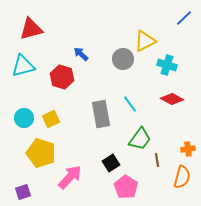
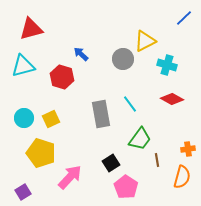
purple square: rotated 14 degrees counterclockwise
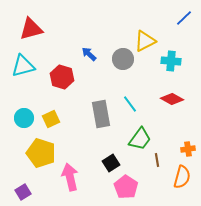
blue arrow: moved 8 px right
cyan cross: moved 4 px right, 4 px up; rotated 12 degrees counterclockwise
pink arrow: rotated 56 degrees counterclockwise
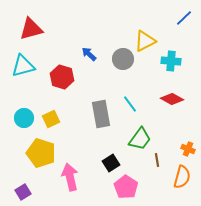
orange cross: rotated 32 degrees clockwise
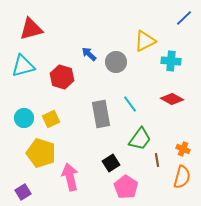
gray circle: moved 7 px left, 3 px down
orange cross: moved 5 px left
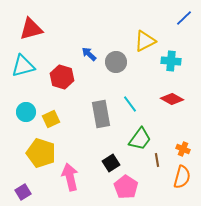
cyan circle: moved 2 px right, 6 px up
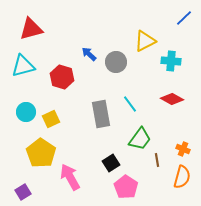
yellow pentagon: rotated 16 degrees clockwise
pink arrow: rotated 16 degrees counterclockwise
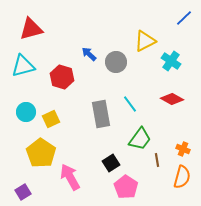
cyan cross: rotated 30 degrees clockwise
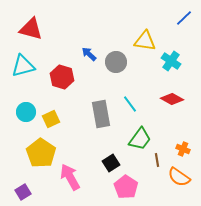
red triangle: rotated 30 degrees clockwise
yellow triangle: rotated 35 degrees clockwise
orange semicircle: moved 3 px left; rotated 110 degrees clockwise
